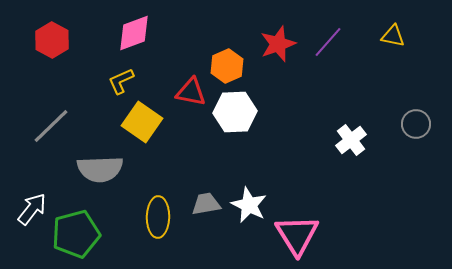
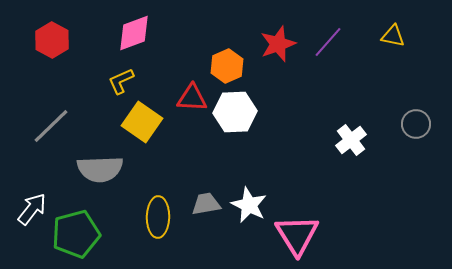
red triangle: moved 1 px right, 6 px down; rotated 8 degrees counterclockwise
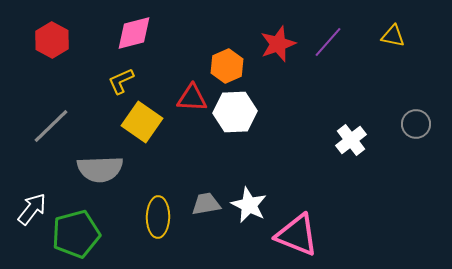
pink diamond: rotated 6 degrees clockwise
pink triangle: rotated 36 degrees counterclockwise
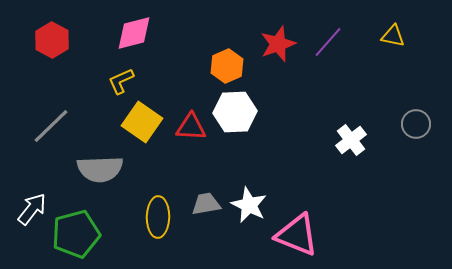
red triangle: moved 1 px left, 29 px down
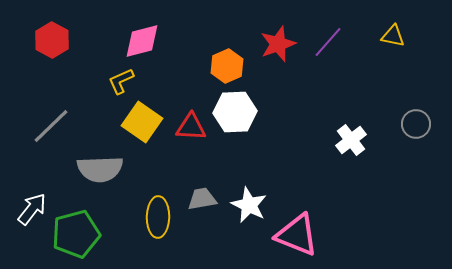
pink diamond: moved 8 px right, 8 px down
gray trapezoid: moved 4 px left, 5 px up
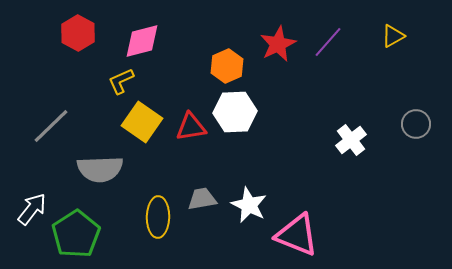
yellow triangle: rotated 40 degrees counterclockwise
red hexagon: moved 26 px right, 7 px up
red star: rotated 6 degrees counterclockwise
red triangle: rotated 12 degrees counterclockwise
green pentagon: rotated 18 degrees counterclockwise
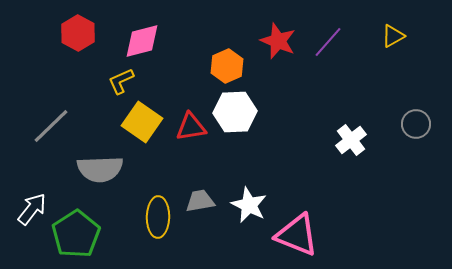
red star: moved 3 px up; rotated 24 degrees counterclockwise
gray trapezoid: moved 2 px left, 2 px down
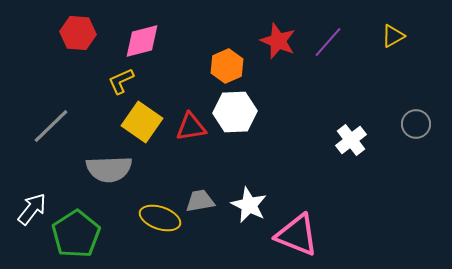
red hexagon: rotated 24 degrees counterclockwise
gray semicircle: moved 9 px right
yellow ellipse: moved 2 px right, 1 px down; rotated 72 degrees counterclockwise
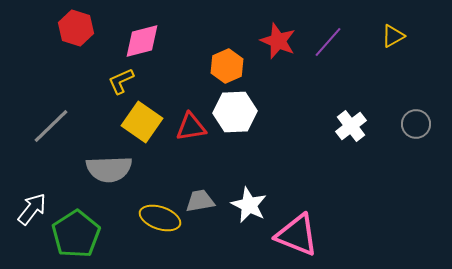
red hexagon: moved 2 px left, 5 px up; rotated 12 degrees clockwise
white cross: moved 14 px up
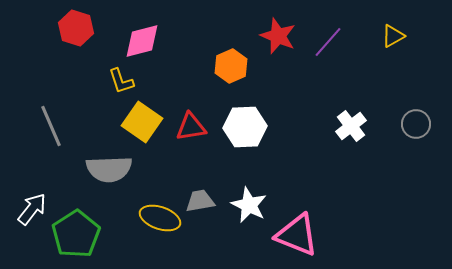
red star: moved 5 px up
orange hexagon: moved 4 px right
yellow L-shape: rotated 84 degrees counterclockwise
white hexagon: moved 10 px right, 15 px down
gray line: rotated 69 degrees counterclockwise
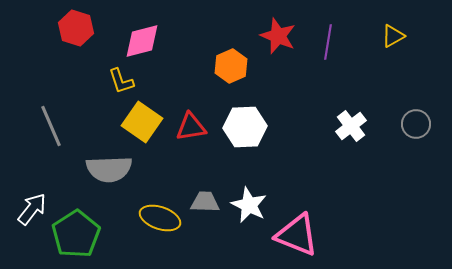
purple line: rotated 32 degrees counterclockwise
gray trapezoid: moved 5 px right, 1 px down; rotated 12 degrees clockwise
